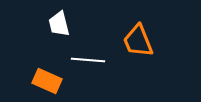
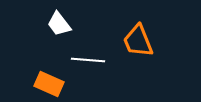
white trapezoid: rotated 24 degrees counterclockwise
orange rectangle: moved 2 px right, 3 px down
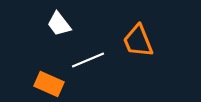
white line: rotated 28 degrees counterclockwise
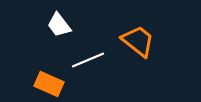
white trapezoid: moved 1 px down
orange trapezoid: rotated 150 degrees clockwise
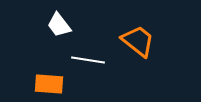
white line: rotated 32 degrees clockwise
orange rectangle: rotated 20 degrees counterclockwise
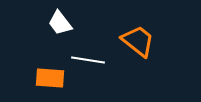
white trapezoid: moved 1 px right, 2 px up
orange rectangle: moved 1 px right, 6 px up
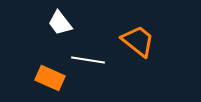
orange rectangle: rotated 20 degrees clockwise
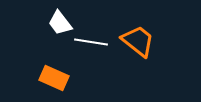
white line: moved 3 px right, 18 px up
orange rectangle: moved 4 px right
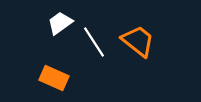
white trapezoid: rotated 92 degrees clockwise
white line: moved 3 px right; rotated 48 degrees clockwise
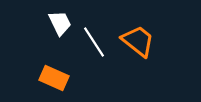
white trapezoid: rotated 100 degrees clockwise
